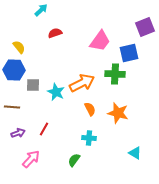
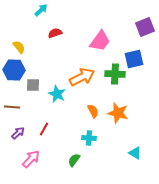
blue square: moved 5 px right, 6 px down
orange arrow: moved 6 px up
cyan star: moved 1 px right, 2 px down
orange semicircle: moved 3 px right, 2 px down
purple arrow: rotated 24 degrees counterclockwise
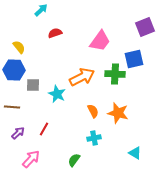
cyan cross: moved 5 px right; rotated 16 degrees counterclockwise
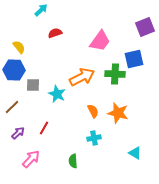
brown line: rotated 49 degrees counterclockwise
red line: moved 1 px up
green semicircle: moved 1 px left, 1 px down; rotated 40 degrees counterclockwise
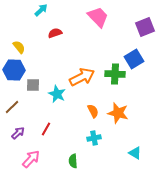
pink trapezoid: moved 2 px left, 24 px up; rotated 80 degrees counterclockwise
blue square: rotated 18 degrees counterclockwise
red line: moved 2 px right, 1 px down
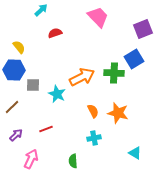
purple square: moved 2 px left, 2 px down
green cross: moved 1 px left, 1 px up
red line: rotated 40 degrees clockwise
purple arrow: moved 2 px left, 2 px down
pink arrow: rotated 18 degrees counterclockwise
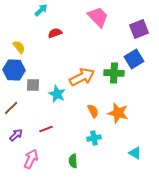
purple square: moved 4 px left
brown line: moved 1 px left, 1 px down
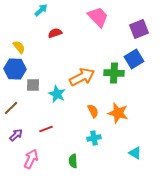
blue hexagon: moved 1 px right, 1 px up
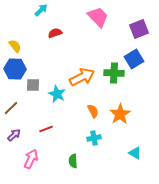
yellow semicircle: moved 4 px left, 1 px up
orange star: moved 2 px right, 1 px down; rotated 25 degrees clockwise
purple arrow: moved 2 px left
